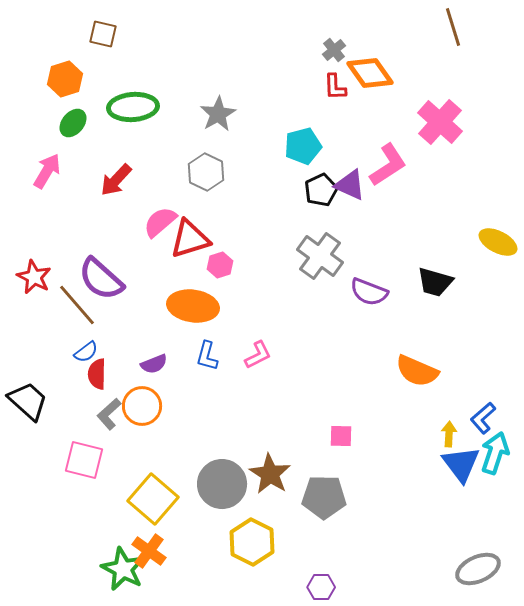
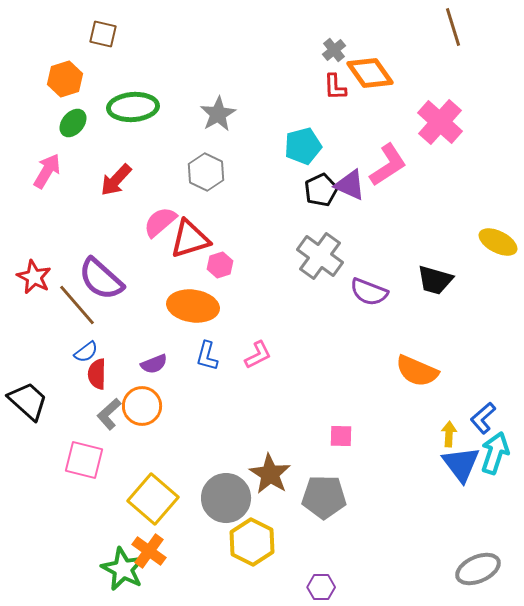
black trapezoid at (435, 282): moved 2 px up
gray circle at (222, 484): moved 4 px right, 14 px down
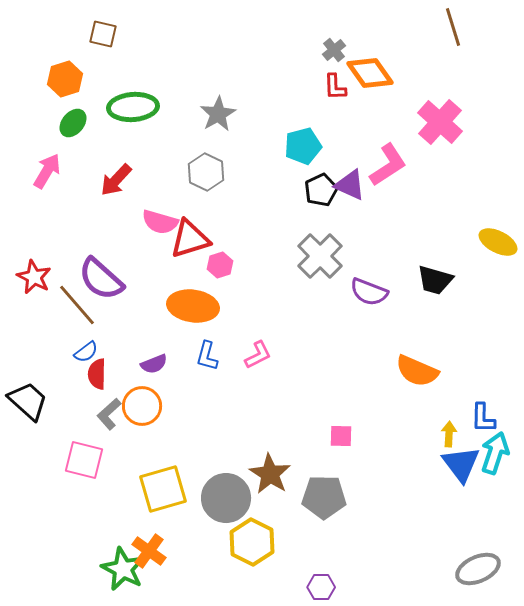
pink semicircle at (160, 222): rotated 123 degrees counterclockwise
gray cross at (320, 256): rotated 9 degrees clockwise
blue L-shape at (483, 418): rotated 48 degrees counterclockwise
yellow square at (153, 499): moved 10 px right, 10 px up; rotated 33 degrees clockwise
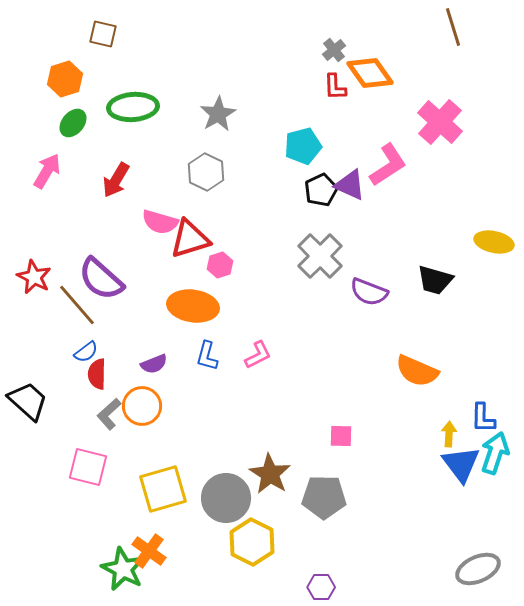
red arrow at (116, 180): rotated 12 degrees counterclockwise
yellow ellipse at (498, 242): moved 4 px left; rotated 15 degrees counterclockwise
pink square at (84, 460): moved 4 px right, 7 px down
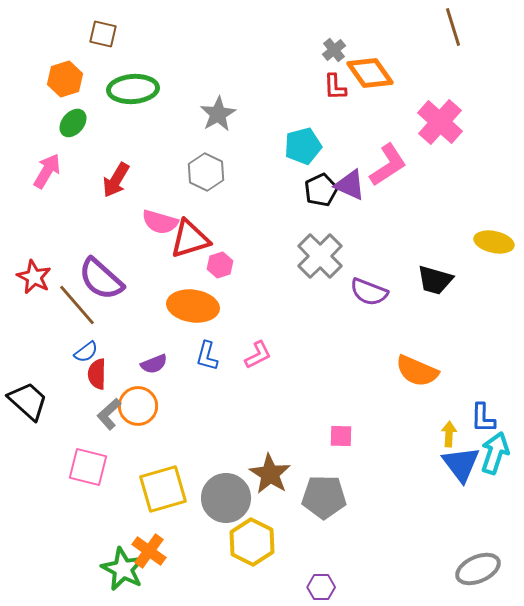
green ellipse at (133, 107): moved 18 px up
orange circle at (142, 406): moved 4 px left
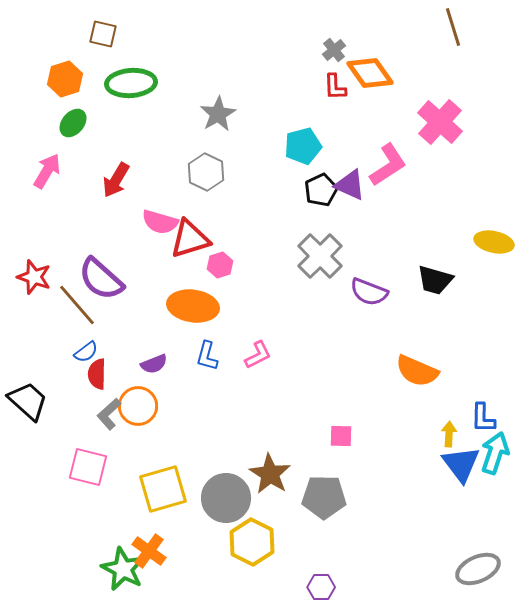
green ellipse at (133, 89): moved 2 px left, 6 px up
red star at (34, 277): rotated 8 degrees counterclockwise
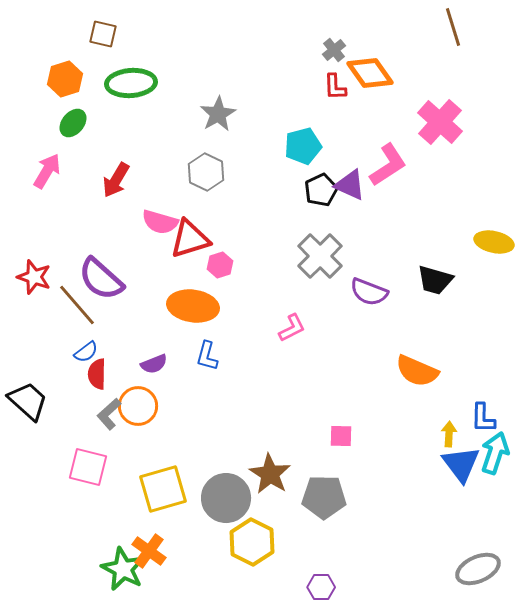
pink L-shape at (258, 355): moved 34 px right, 27 px up
